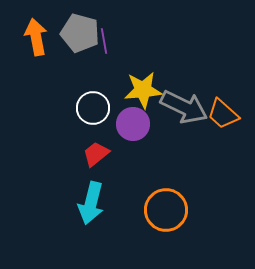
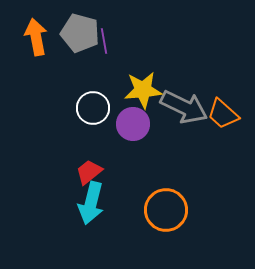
red trapezoid: moved 7 px left, 18 px down
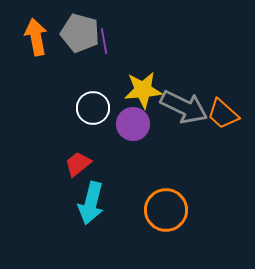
red trapezoid: moved 11 px left, 8 px up
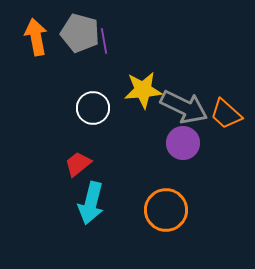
orange trapezoid: moved 3 px right
purple circle: moved 50 px right, 19 px down
